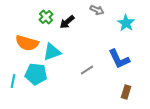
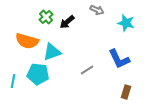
cyan star: rotated 18 degrees counterclockwise
orange semicircle: moved 2 px up
cyan pentagon: moved 2 px right
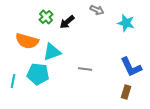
blue L-shape: moved 12 px right, 8 px down
gray line: moved 2 px left, 1 px up; rotated 40 degrees clockwise
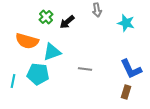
gray arrow: rotated 56 degrees clockwise
blue L-shape: moved 2 px down
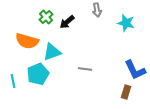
blue L-shape: moved 4 px right, 1 px down
cyan pentagon: rotated 30 degrees counterclockwise
cyan line: rotated 24 degrees counterclockwise
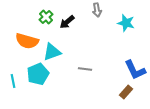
brown rectangle: rotated 24 degrees clockwise
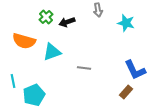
gray arrow: moved 1 px right
black arrow: rotated 21 degrees clockwise
orange semicircle: moved 3 px left
gray line: moved 1 px left, 1 px up
cyan pentagon: moved 4 px left, 21 px down
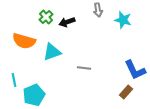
cyan star: moved 3 px left, 3 px up
cyan line: moved 1 px right, 1 px up
